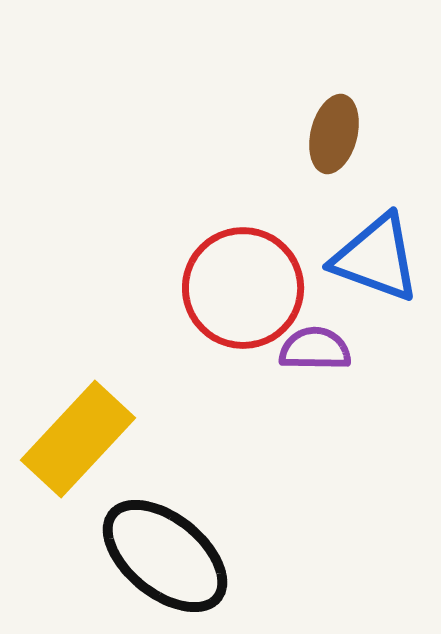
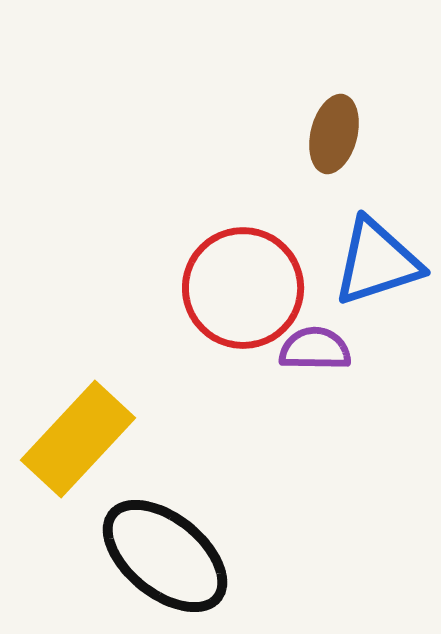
blue triangle: moved 1 px right, 4 px down; rotated 38 degrees counterclockwise
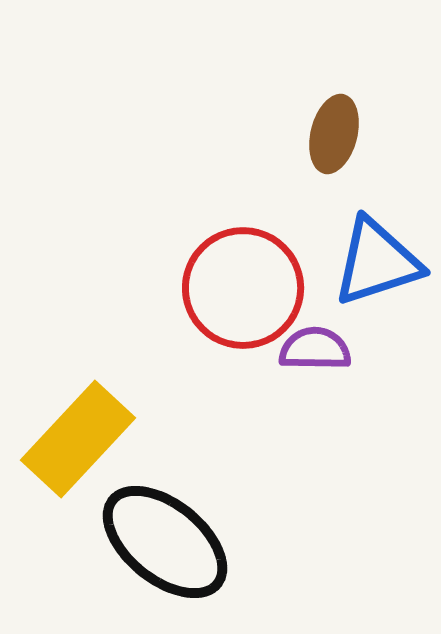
black ellipse: moved 14 px up
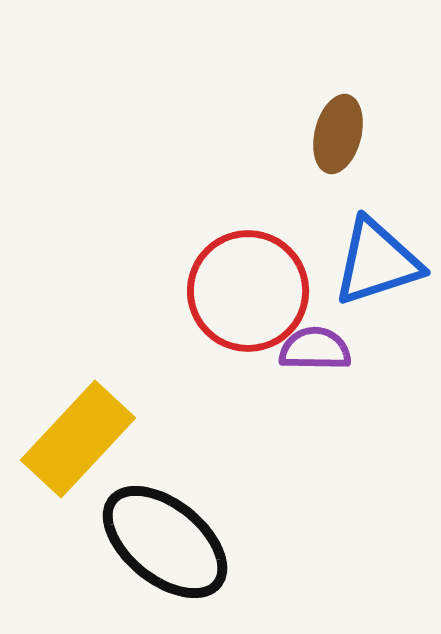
brown ellipse: moved 4 px right
red circle: moved 5 px right, 3 px down
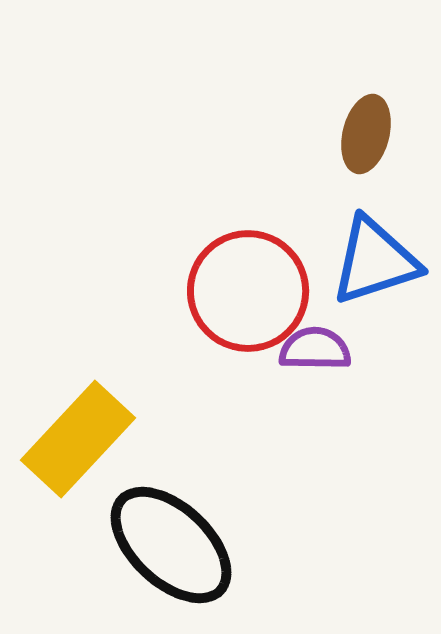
brown ellipse: moved 28 px right
blue triangle: moved 2 px left, 1 px up
black ellipse: moved 6 px right, 3 px down; rotated 4 degrees clockwise
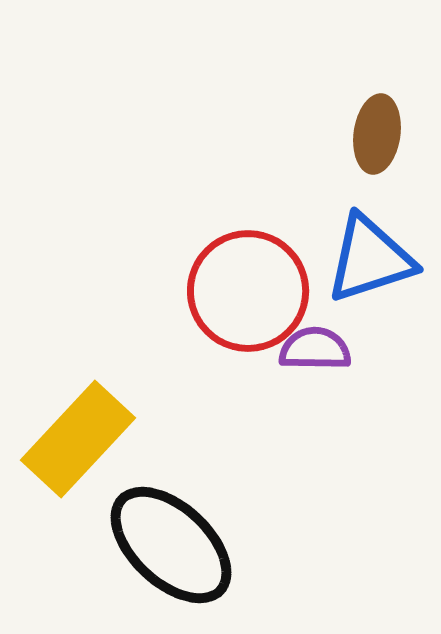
brown ellipse: moved 11 px right; rotated 6 degrees counterclockwise
blue triangle: moved 5 px left, 2 px up
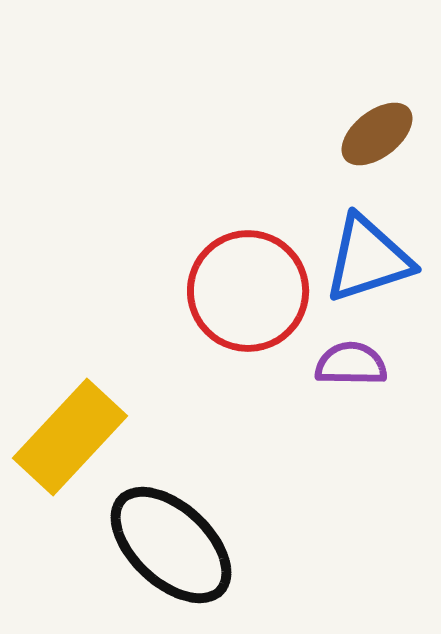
brown ellipse: rotated 44 degrees clockwise
blue triangle: moved 2 px left
purple semicircle: moved 36 px right, 15 px down
yellow rectangle: moved 8 px left, 2 px up
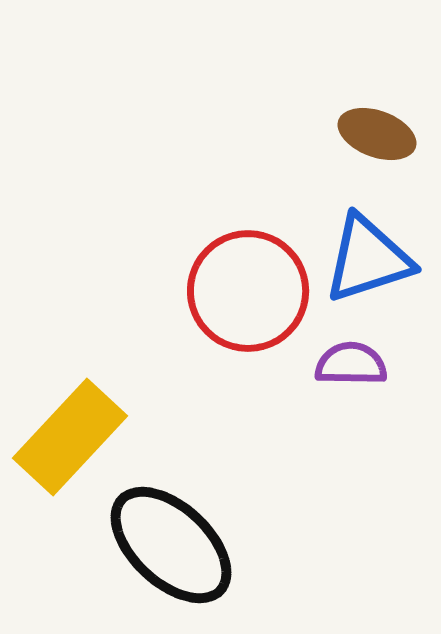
brown ellipse: rotated 58 degrees clockwise
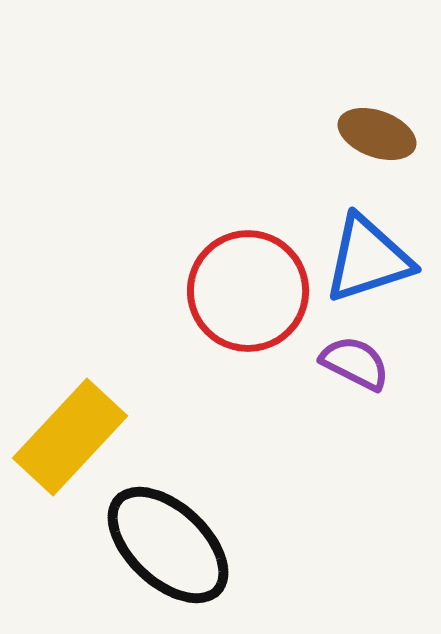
purple semicircle: moved 4 px right, 1 px up; rotated 26 degrees clockwise
black ellipse: moved 3 px left
